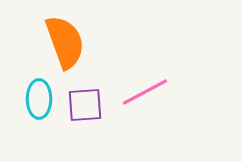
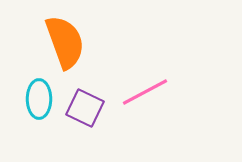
purple square: moved 3 px down; rotated 30 degrees clockwise
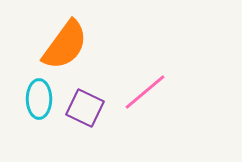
orange semicircle: moved 3 px down; rotated 56 degrees clockwise
pink line: rotated 12 degrees counterclockwise
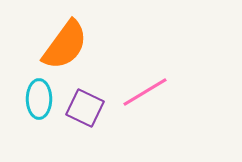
pink line: rotated 9 degrees clockwise
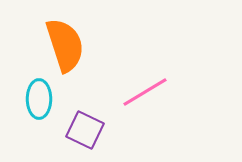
orange semicircle: rotated 54 degrees counterclockwise
purple square: moved 22 px down
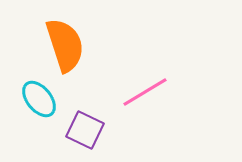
cyan ellipse: rotated 39 degrees counterclockwise
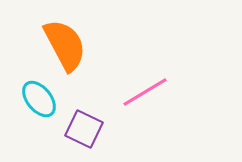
orange semicircle: rotated 10 degrees counterclockwise
purple square: moved 1 px left, 1 px up
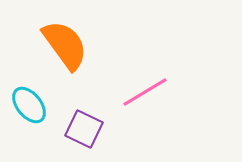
orange semicircle: rotated 8 degrees counterclockwise
cyan ellipse: moved 10 px left, 6 px down
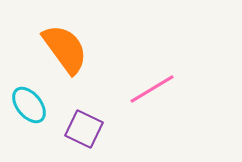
orange semicircle: moved 4 px down
pink line: moved 7 px right, 3 px up
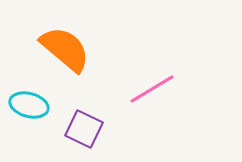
orange semicircle: rotated 14 degrees counterclockwise
cyan ellipse: rotated 36 degrees counterclockwise
